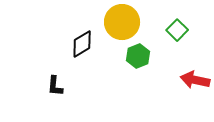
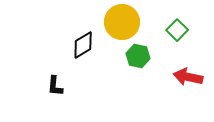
black diamond: moved 1 px right, 1 px down
green hexagon: rotated 25 degrees counterclockwise
red arrow: moved 7 px left, 3 px up
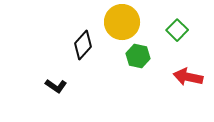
black diamond: rotated 16 degrees counterclockwise
black L-shape: moved 1 px right; rotated 60 degrees counterclockwise
